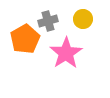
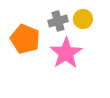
gray cross: moved 10 px right
orange pentagon: rotated 20 degrees counterclockwise
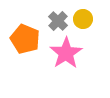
gray cross: rotated 30 degrees counterclockwise
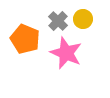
pink star: rotated 16 degrees counterclockwise
